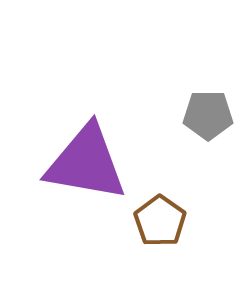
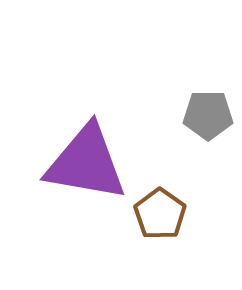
brown pentagon: moved 7 px up
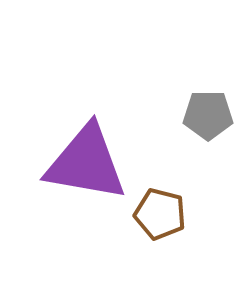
brown pentagon: rotated 21 degrees counterclockwise
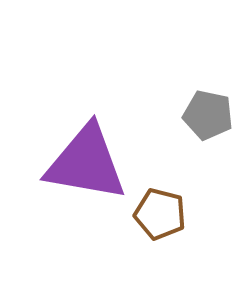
gray pentagon: rotated 12 degrees clockwise
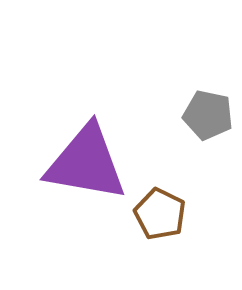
brown pentagon: rotated 12 degrees clockwise
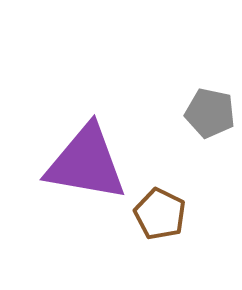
gray pentagon: moved 2 px right, 2 px up
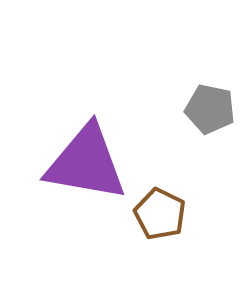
gray pentagon: moved 4 px up
